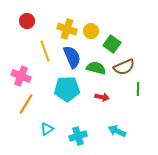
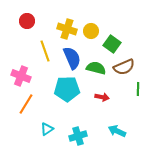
blue semicircle: moved 1 px down
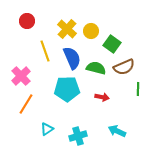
yellow cross: rotated 24 degrees clockwise
pink cross: rotated 24 degrees clockwise
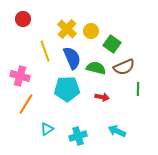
red circle: moved 4 px left, 2 px up
pink cross: moved 1 px left; rotated 30 degrees counterclockwise
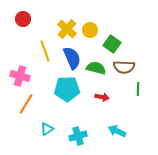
yellow circle: moved 1 px left, 1 px up
brown semicircle: rotated 25 degrees clockwise
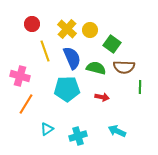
red circle: moved 9 px right, 5 px down
green line: moved 2 px right, 2 px up
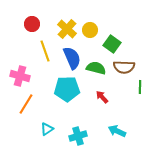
red arrow: rotated 144 degrees counterclockwise
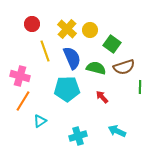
brown semicircle: rotated 20 degrees counterclockwise
orange line: moved 3 px left, 3 px up
cyan triangle: moved 7 px left, 8 px up
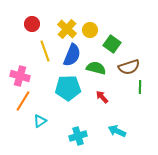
blue semicircle: moved 3 px up; rotated 45 degrees clockwise
brown semicircle: moved 5 px right
cyan pentagon: moved 1 px right, 1 px up
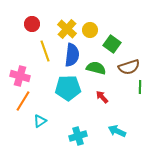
blue semicircle: rotated 15 degrees counterclockwise
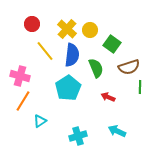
yellow line: rotated 20 degrees counterclockwise
green semicircle: rotated 54 degrees clockwise
cyan pentagon: rotated 30 degrees counterclockwise
red arrow: moved 6 px right; rotated 24 degrees counterclockwise
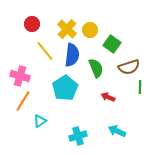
cyan pentagon: moved 3 px left
